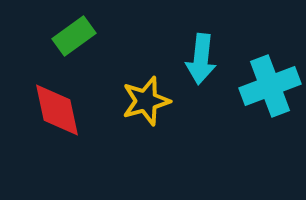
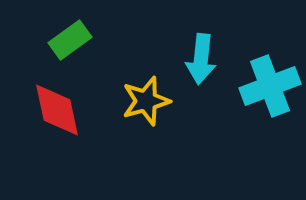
green rectangle: moved 4 px left, 4 px down
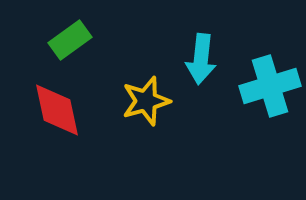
cyan cross: rotated 4 degrees clockwise
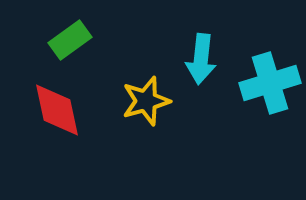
cyan cross: moved 3 px up
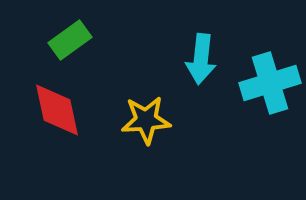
yellow star: moved 19 px down; rotated 12 degrees clockwise
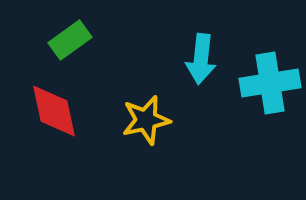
cyan cross: rotated 8 degrees clockwise
red diamond: moved 3 px left, 1 px down
yellow star: rotated 9 degrees counterclockwise
